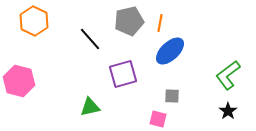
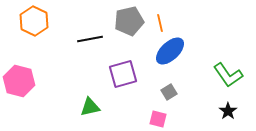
orange line: rotated 24 degrees counterclockwise
black line: rotated 60 degrees counterclockwise
green L-shape: rotated 88 degrees counterclockwise
gray square: moved 3 px left, 4 px up; rotated 35 degrees counterclockwise
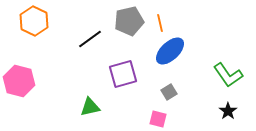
black line: rotated 25 degrees counterclockwise
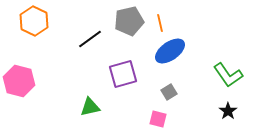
blue ellipse: rotated 8 degrees clockwise
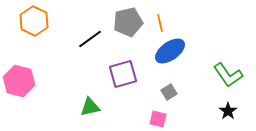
gray pentagon: moved 1 px left, 1 px down
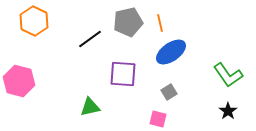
blue ellipse: moved 1 px right, 1 px down
purple square: rotated 20 degrees clockwise
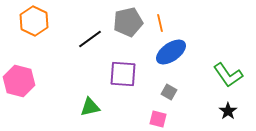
gray square: rotated 28 degrees counterclockwise
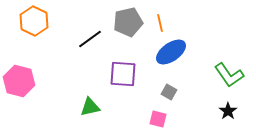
green L-shape: moved 1 px right
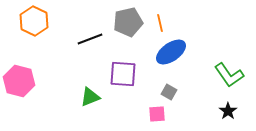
black line: rotated 15 degrees clockwise
green triangle: moved 10 px up; rotated 10 degrees counterclockwise
pink square: moved 1 px left, 5 px up; rotated 18 degrees counterclockwise
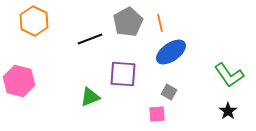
gray pentagon: rotated 16 degrees counterclockwise
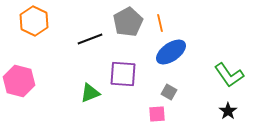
green triangle: moved 4 px up
